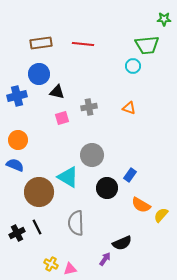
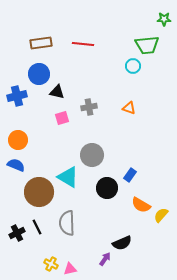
blue semicircle: moved 1 px right
gray semicircle: moved 9 px left
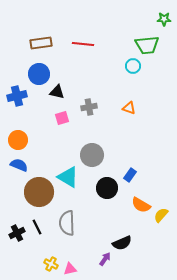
blue semicircle: moved 3 px right
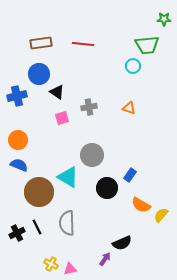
black triangle: rotated 21 degrees clockwise
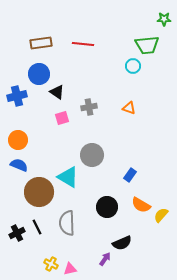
black circle: moved 19 px down
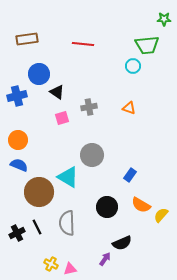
brown rectangle: moved 14 px left, 4 px up
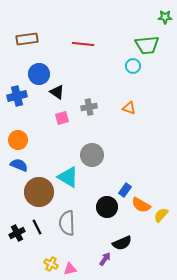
green star: moved 1 px right, 2 px up
blue rectangle: moved 5 px left, 15 px down
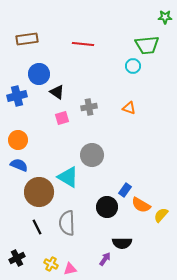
black cross: moved 25 px down
black semicircle: rotated 24 degrees clockwise
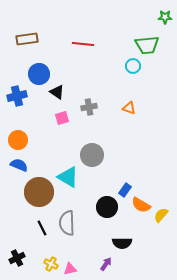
black line: moved 5 px right, 1 px down
purple arrow: moved 1 px right, 5 px down
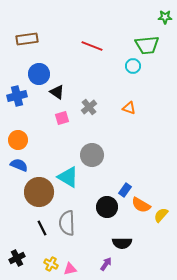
red line: moved 9 px right, 2 px down; rotated 15 degrees clockwise
gray cross: rotated 28 degrees counterclockwise
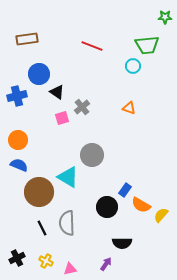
gray cross: moved 7 px left
yellow cross: moved 5 px left, 3 px up
